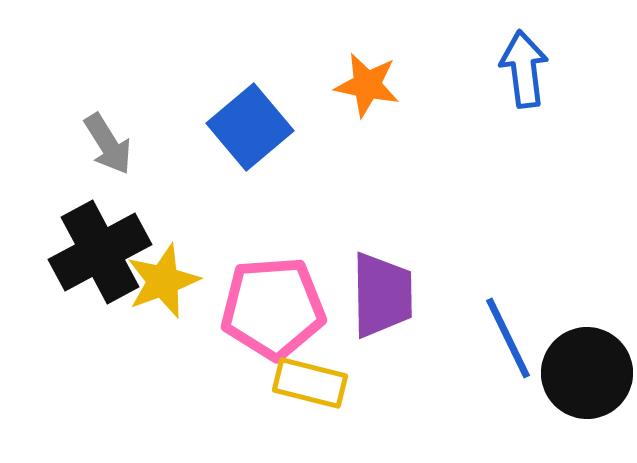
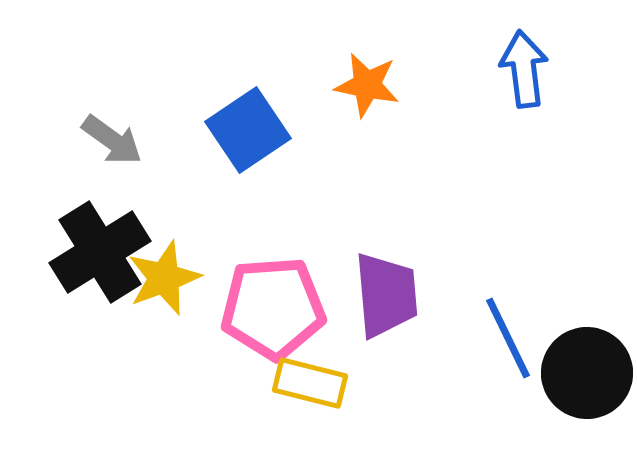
blue square: moved 2 px left, 3 px down; rotated 6 degrees clockwise
gray arrow: moved 4 px right, 4 px up; rotated 22 degrees counterclockwise
black cross: rotated 4 degrees counterclockwise
yellow star: moved 1 px right, 3 px up
purple trapezoid: moved 4 px right; rotated 4 degrees counterclockwise
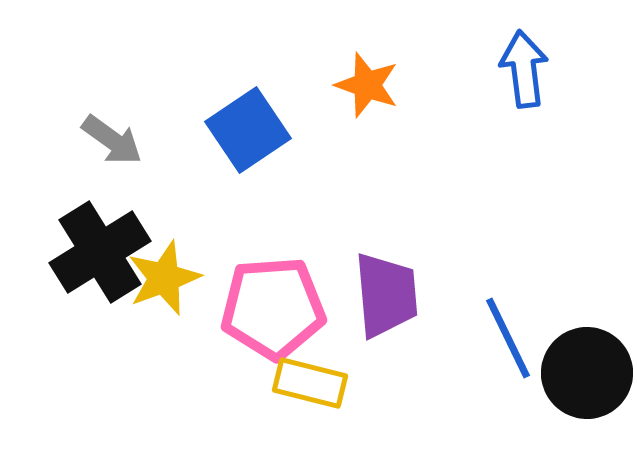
orange star: rotated 8 degrees clockwise
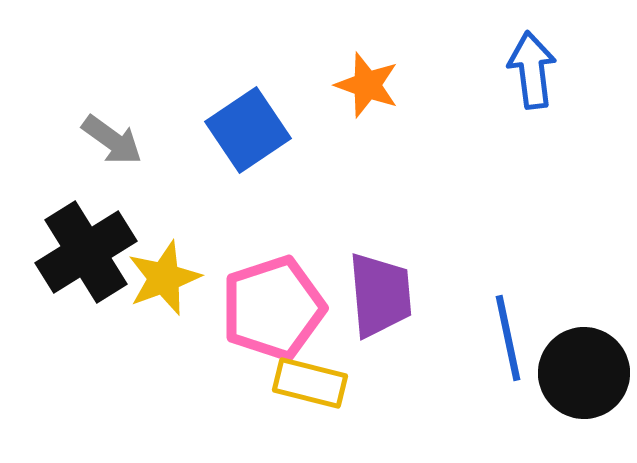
blue arrow: moved 8 px right, 1 px down
black cross: moved 14 px left
purple trapezoid: moved 6 px left
pink pentagon: rotated 14 degrees counterclockwise
blue line: rotated 14 degrees clockwise
black circle: moved 3 px left
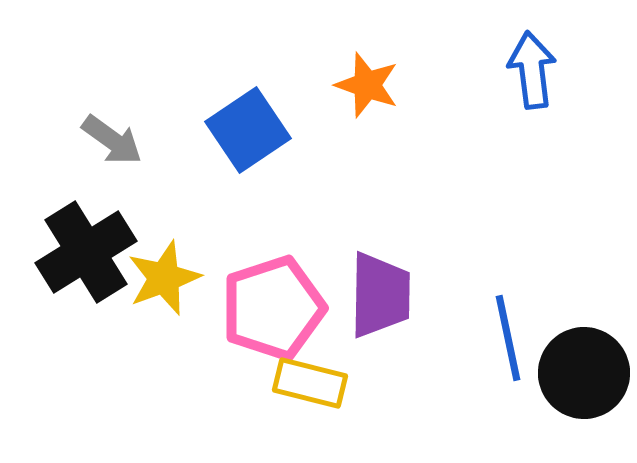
purple trapezoid: rotated 6 degrees clockwise
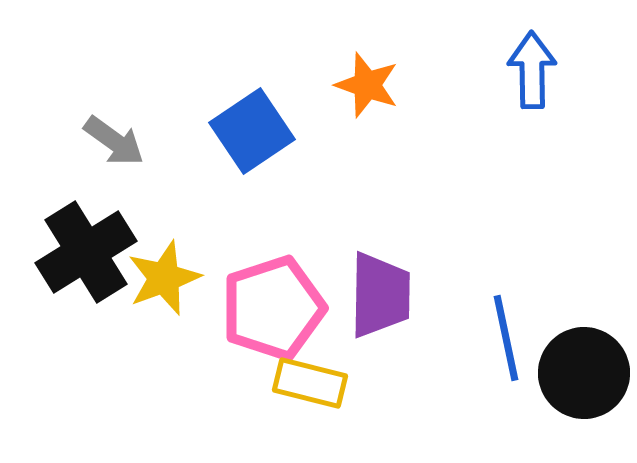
blue arrow: rotated 6 degrees clockwise
blue square: moved 4 px right, 1 px down
gray arrow: moved 2 px right, 1 px down
blue line: moved 2 px left
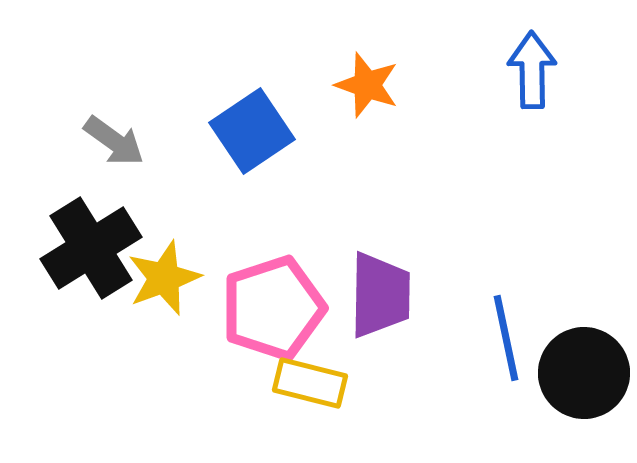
black cross: moved 5 px right, 4 px up
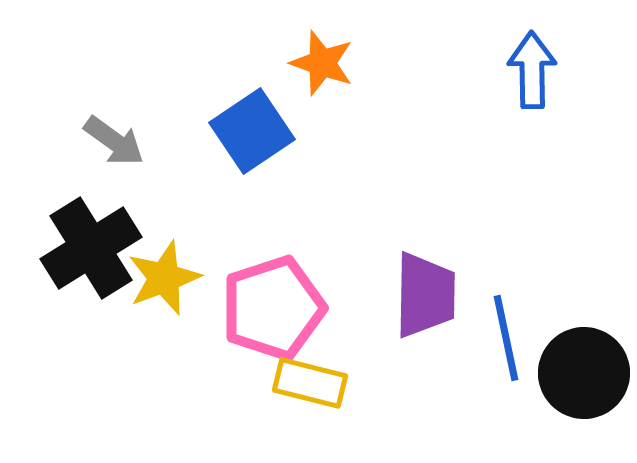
orange star: moved 45 px left, 22 px up
purple trapezoid: moved 45 px right
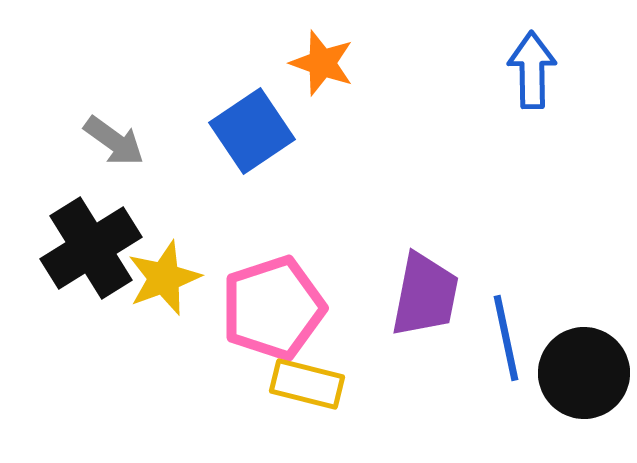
purple trapezoid: rotated 10 degrees clockwise
yellow rectangle: moved 3 px left, 1 px down
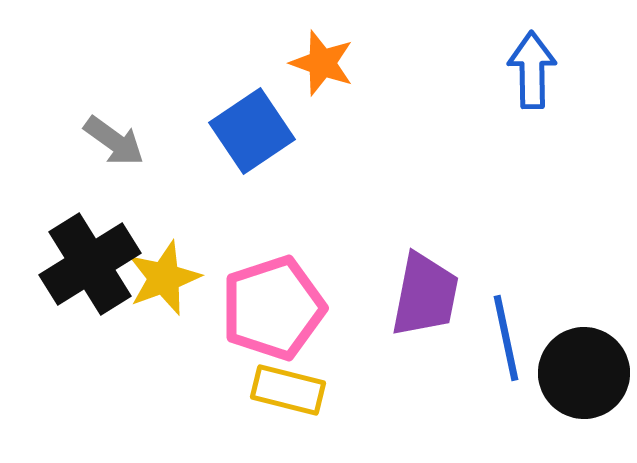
black cross: moved 1 px left, 16 px down
yellow rectangle: moved 19 px left, 6 px down
